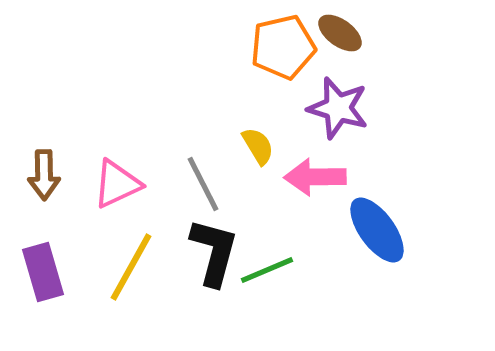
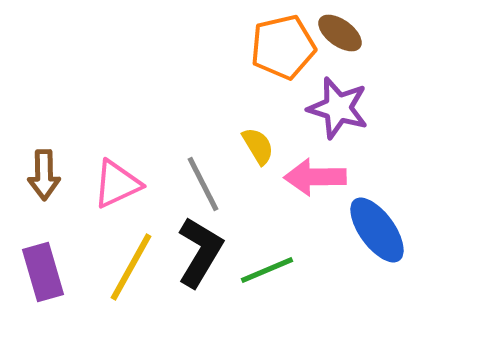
black L-shape: moved 14 px left; rotated 16 degrees clockwise
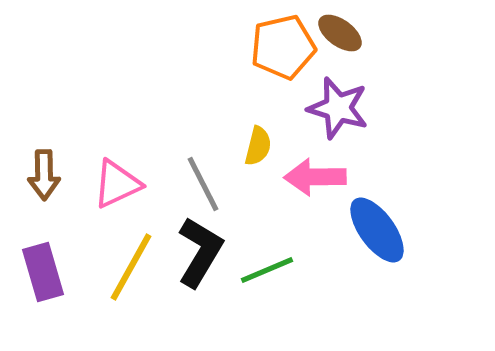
yellow semicircle: rotated 45 degrees clockwise
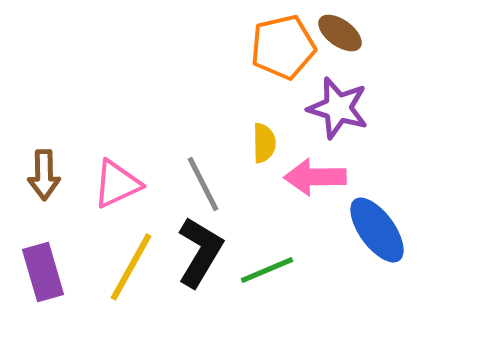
yellow semicircle: moved 6 px right, 3 px up; rotated 15 degrees counterclockwise
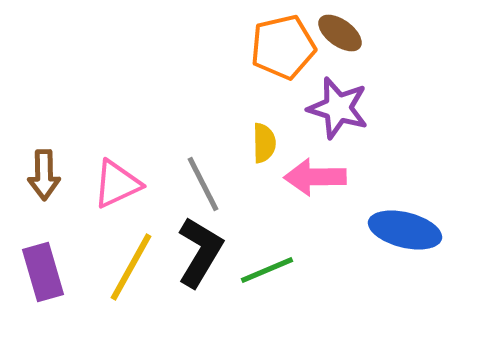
blue ellipse: moved 28 px right; rotated 40 degrees counterclockwise
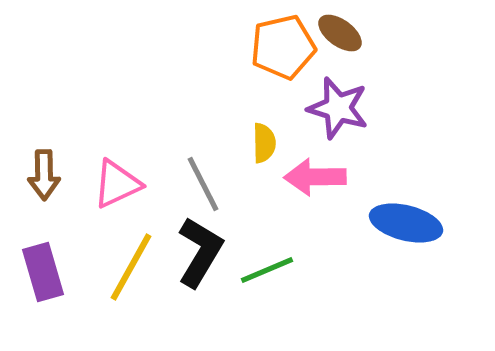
blue ellipse: moved 1 px right, 7 px up
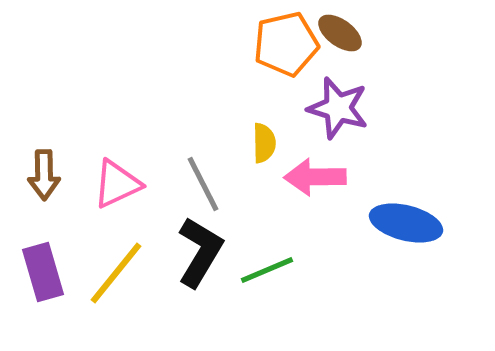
orange pentagon: moved 3 px right, 3 px up
yellow line: moved 15 px left, 6 px down; rotated 10 degrees clockwise
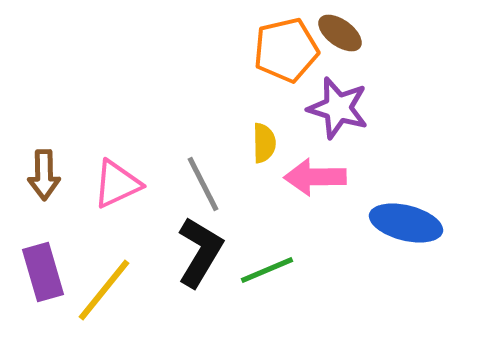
orange pentagon: moved 6 px down
yellow line: moved 12 px left, 17 px down
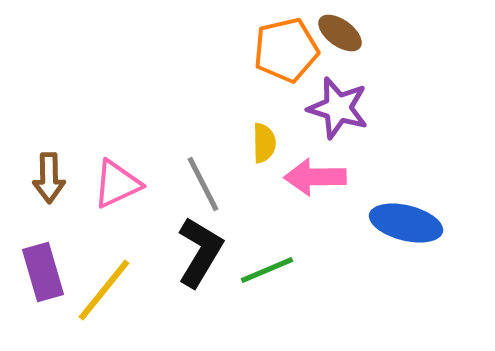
brown arrow: moved 5 px right, 3 px down
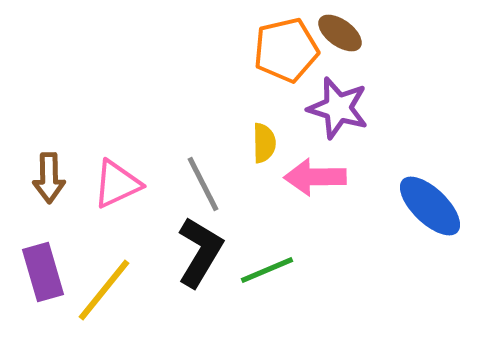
blue ellipse: moved 24 px right, 17 px up; rotated 30 degrees clockwise
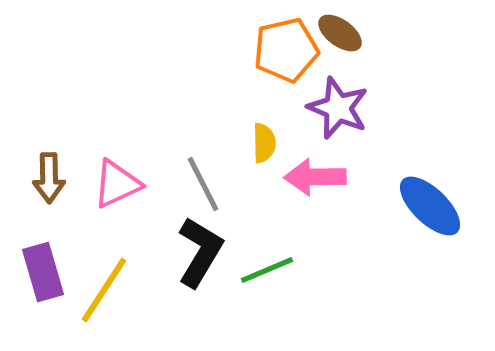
purple star: rotated 6 degrees clockwise
yellow line: rotated 6 degrees counterclockwise
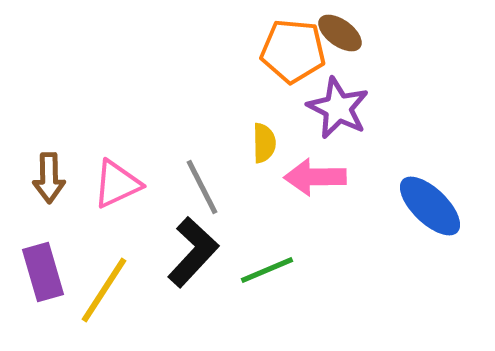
orange pentagon: moved 7 px right, 1 px down; rotated 18 degrees clockwise
purple star: rotated 4 degrees clockwise
gray line: moved 1 px left, 3 px down
black L-shape: moved 7 px left; rotated 12 degrees clockwise
